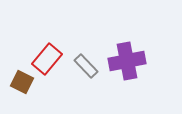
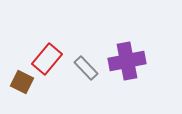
gray rectangle: moved 2 px down
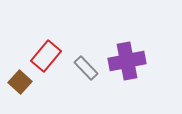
red rectangle: moved 1 px left, 3 px up
brown square: moved 2 px left; rotated 15 degrees clockwise
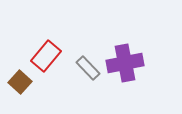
purple cross: moved 2 px left, 2 px down
gray rectangle: moved 2 px right
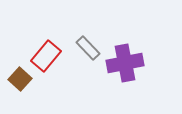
gray rectangle: moved 20 px up
brown square: moved 3 px up
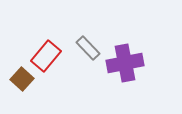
brown square: moved 2 px right
